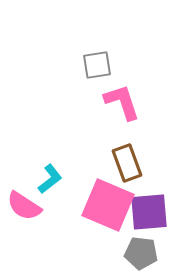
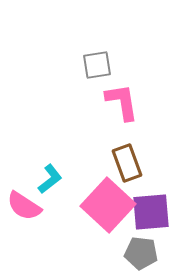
pink L-shape: rotated 9 degrees clockwise
pink square: rotated 20 degrees clockwise
purple square: moved 2 px right
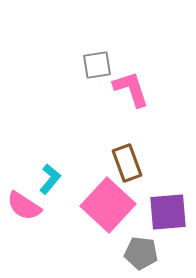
pink L-shape: moved 9 px right, 13 px up; rotated 9 degrees counterclockwise
cyan L-shape: rotated 12 degrees counterclockwise
purple square: moved 17 px right
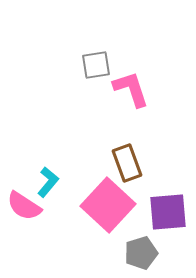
gray square: moved 1 px left
cyan L-shape: moved 2 px left, 3 px down
gray pentagon: rotated 24 degrees counterclockwise
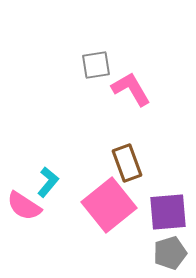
pink L-shape: rotated 12 degrees counterclockwise
pink square: moved 1 px right; rotated 8 degrees clockwise
gray pentagon: moved 29 px right
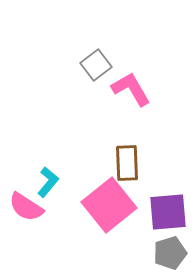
gray square: rotated 28 degrees counterclockwise
brown rectangle: rotated 18 degrees clockwise
pink semicircle: moved 2 px right, 1 px down
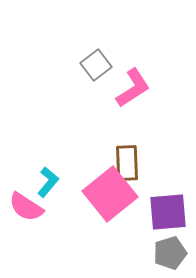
pink L-shape: moved 2 px right, 1 px up; rotated 87 degrees clockwise
pink square: moved 1 px right, 11 px up
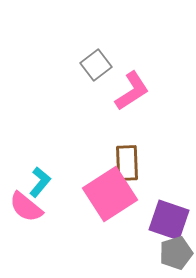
pink L-shape: moved 1 px left, 3 px down
cyan L-shape: moved 8 px left
pink square: rotated 6 degrees clockwise
pink semicircle: rotated 6 degrees clockwise
purple square: moved 1 px right, 8 px down; rotated 24 degrees clockwise
gray pentagon: moved 6 px right
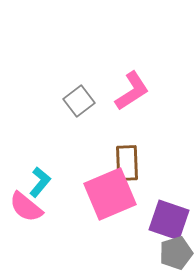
gray square: moved 17 px left, 36 px down
pink square: rotated 10 degrees clockwise
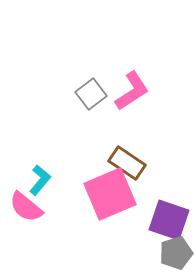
gray square: moved 12 px right, 7 px up
brown rectangle: rotated 54 degrees counterclockwise
cyan L-shape: moved 2 px up
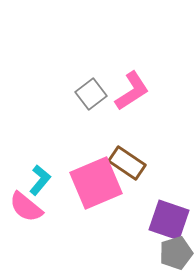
pink square: moved 14 px left, 11 px up
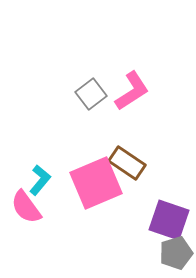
pink semicircle: rotated 15 degrees clockwise
